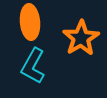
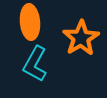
cyan L-shape: moved 2 px right, 2 px up
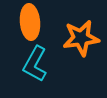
orange star: rotated 24 degrees clockwise
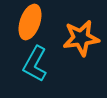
orange ellipse: rotated 24 degrees clockwise
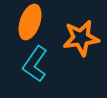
cyan L-shape: rotated 6 degrees clockwise
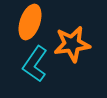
orange star: moved 9 px left, 6 px down
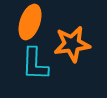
cyan L-shape: rotated 33 degrees counterclockwise
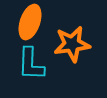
cyan L-shape: moved 4 px left
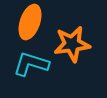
cyan L-shape: rotated 105 degrees clockwise
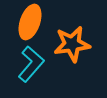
cyan L-shape: rotated 114 degrees clockwise
